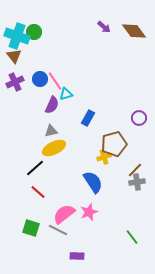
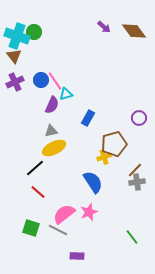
blue circle: moved 1 px right, 1 px down
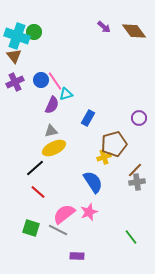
green line: moved 1 px left
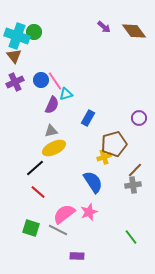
gray cross: moved 4 px left, 3 px down
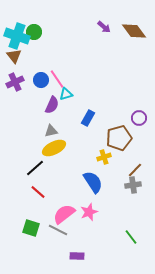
pink line: moved 2 px right, 2 px up
brown pentagon: moved 5 px right, 6 px up
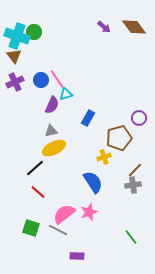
brown diamond: moved 4 px up
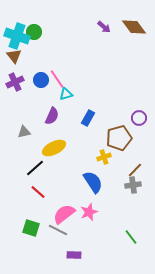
purple semicircle: moved 11 px down
gray triangle: moved 27 px left, 1 px down
purple rectangle: moved 3 px left, 1 px up
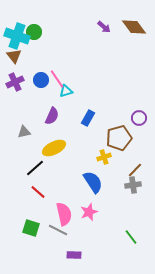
cyan triangle: moved 3 px up
pink semicircle: rotated 115 degrees clockwise
